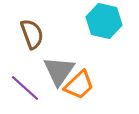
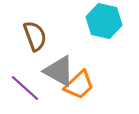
brown semicircle: moved 3 px right, 2 px down
gray triangle: rotated 36 degrees counterclockwise
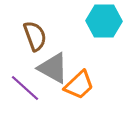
cyan hexagon: rotated 12 degrees counterclockwise
gray triangle: moved 6 px left, 3 px up
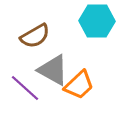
cyan hexagon: moved 7 px left
brown semicircle: rotated 80 degrees clockwise
gray triangle: moved 2 px down
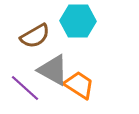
cyan hexagon: moved 19 px left
orange trapezoid: rotated 104 degrees counterclockwise
